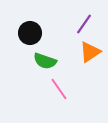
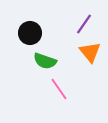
orange triangle: rotated 35 degrees counterclockwise
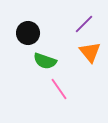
purple line: rotated 10 degrees clockwise
black circle: moved 2 px left
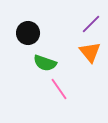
purple line: moved 7 px right
green semicircle: moved 2 px down
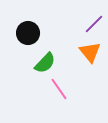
purple line: moved 3 px right
green semicircle: rotated 65 degrees counterclockwise
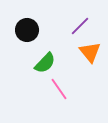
purple line: moved 14 px left, 2 px down
black circle: moved 1 px left, 3 px up
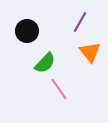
purple line: moved 4 px up; rotated 15 degrees counterclockwise
black circle: moved 1 px down
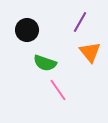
black circle: moved 1 px up
green semicircle: rotated 65 degrees clockwise
pink line: moved 1 px left, 1 px down
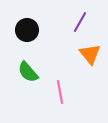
orange triangle: moved 2 px down
green semicircle: moved 17 px left, 9 px down; rotated 30 degrees clockwise
pink line: moved 2 px right, 2 px down; rotated 25 degrees clockwise
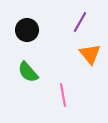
pink line: moved 3 px right, 3 px down
